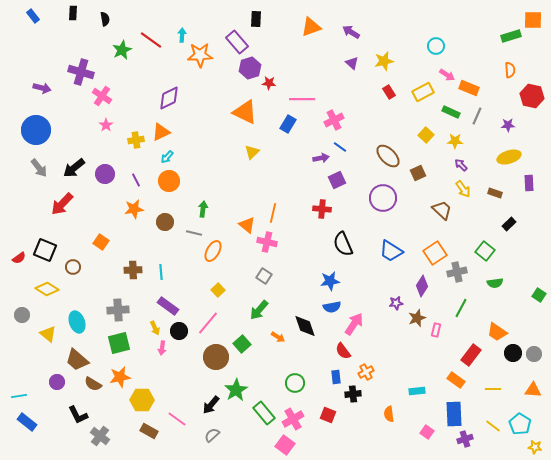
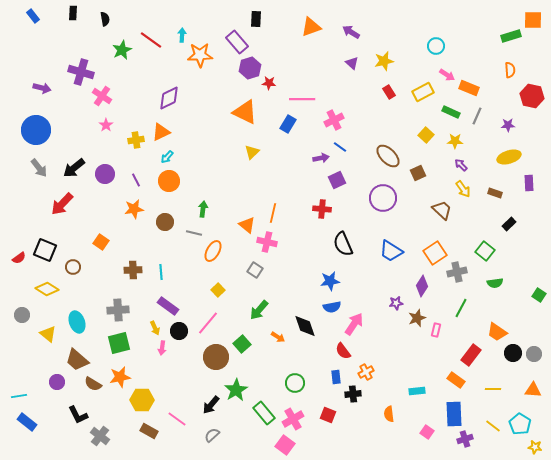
gray square at (264, 276): moved 9 px left, 6 px up
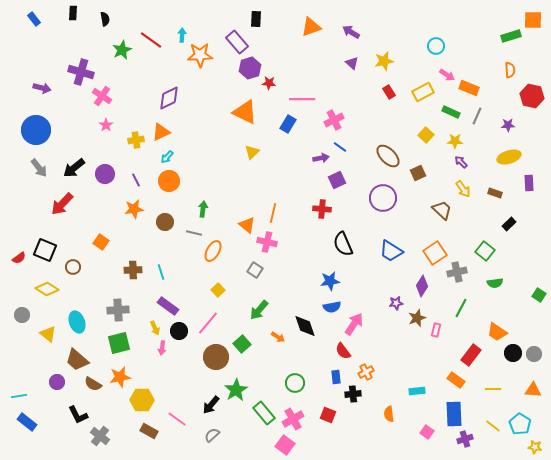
blue rectangle at (33, 16): moved 1 px right, 3 px down
purple arrow at (461, 165): moved 3 px up
cyan line at (161, 272): rotated 14 degrees counterclockwise
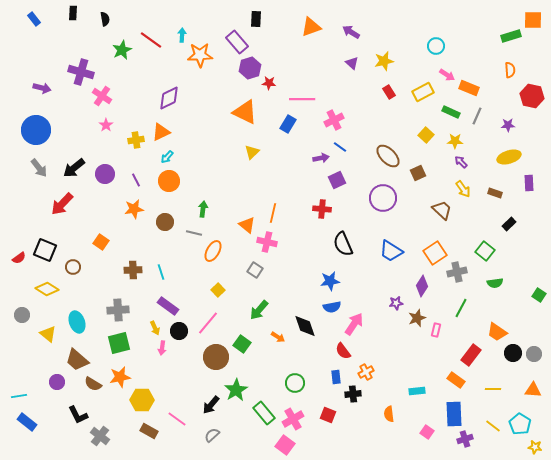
green square at (242, 344): rotated 12 degrees counterclockwise
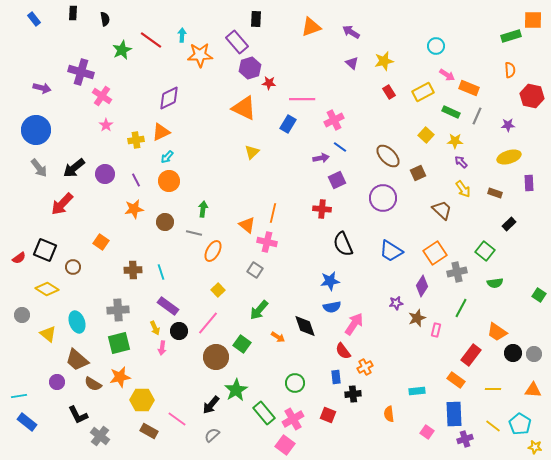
orange triangle at (245, 112): moved 1 px left, 4 px up
orange cross at (366, 372): moved 1 px left, 5 px up
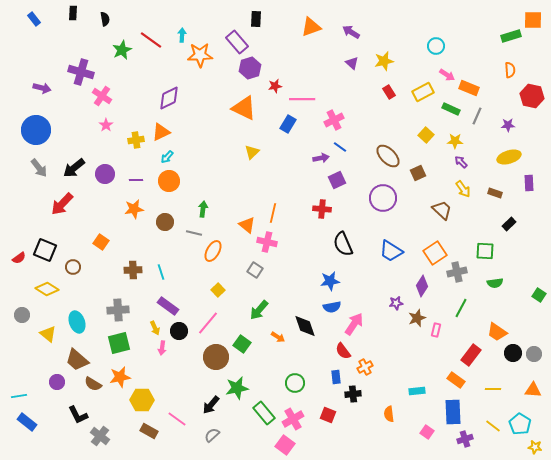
red star at (269, 83): moved 6 px right, 3 px down; rotated 16 degrees counterclockwise
green rectangle at (451, 112): moved 3 px up
purple line at (136, 180): rotated 64 degrees counterclockwise
green square at (485, 251): rotated 36 degrees counterclockwise
green star at (236, 390): moved 1 px right, 2 px up; rotated 20 degrees clockwise
blue rectangle at (454, 414): moved 1 px left, 2 px up
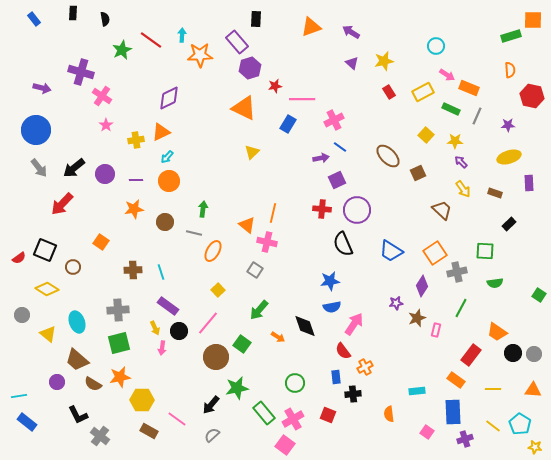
purple circle at (383, 198): moved 26 px left, 12 px down
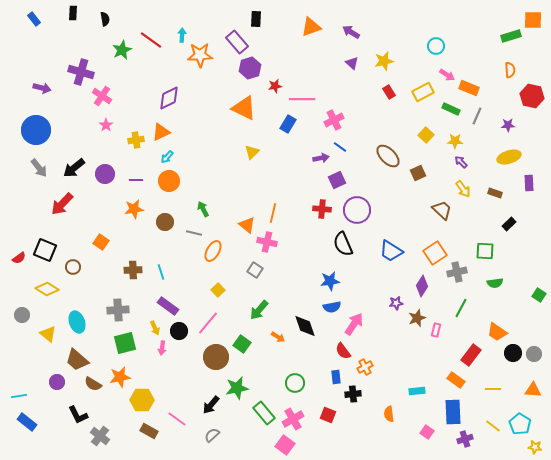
green arrow at (203, 209): rotated 35 degrees counterclockwise
green square at (119, 343): moved 6 px right
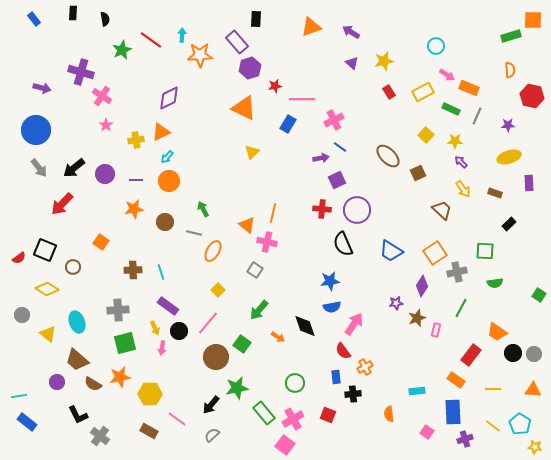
yellow hexagon at (142, 400): moved 8 px right, 6 px up
